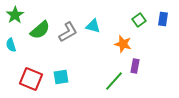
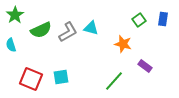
cyan triangle: moved 2 px left, 2 px down
green semicircle: moved 1 px right; rotated 15 degrees clockwise
purple rectangle: moved 10 px right; rotated 64 degrees counterclockwise
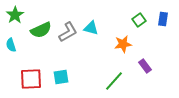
orange star: rotated 24 degrees counterclockwise
purple rectangle: rotated 16 degrees clockwise
red square: rotated 25 degrees counterclockwise
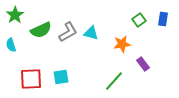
cyan triangle: moved 5 px down
orange star: moved 1 px left
purple rectangle: moved 2 px left, 2 px up
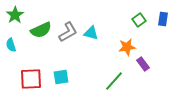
orange star: moved 5 px right, 3 px down
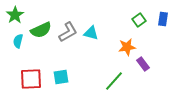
cyan semicircle: moved 7 px right, 4 px up; rotated 32 degrees clockwise
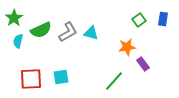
green star: moved 1 px left, 3 px down
